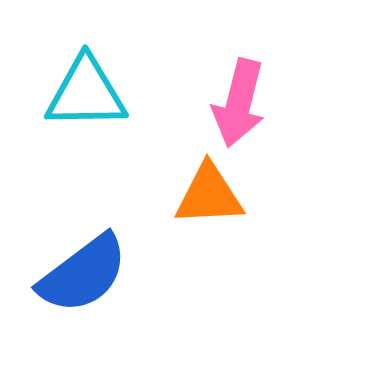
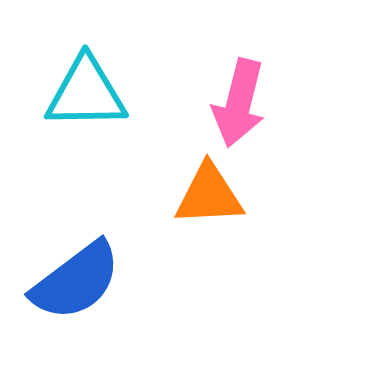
blue semicircle: moved 7 px left, 7 px down
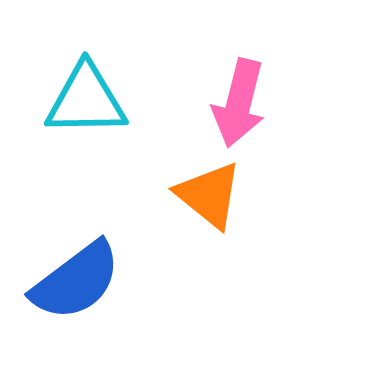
cyan triangle: moved 7 px down
orange triangle: rotated 42 degrees clockwise
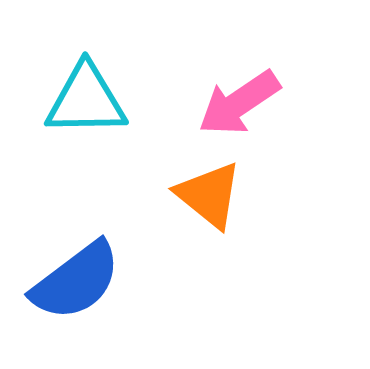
pink arrow: rotated 42 degrees clockwise
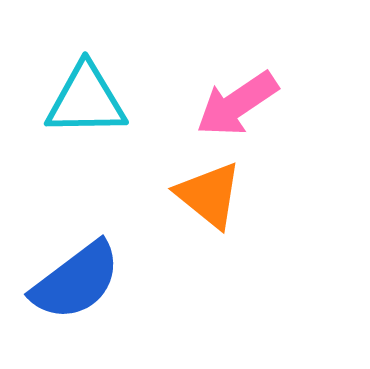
pink arrow: moved 2 px left, 1 px down
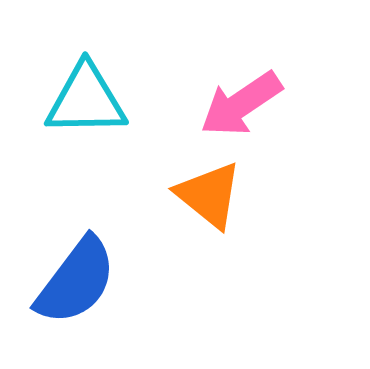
pink arrow: moved 4 px right
blue semicircle: rotated 16 degrees counterclockwise
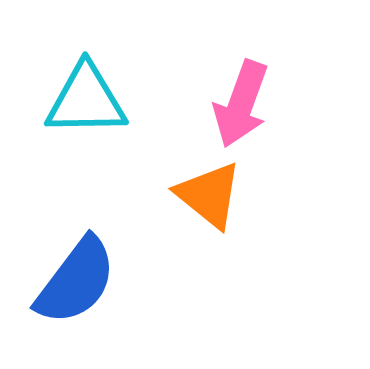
pink arrow: rotated 36 degrees counterclockwise
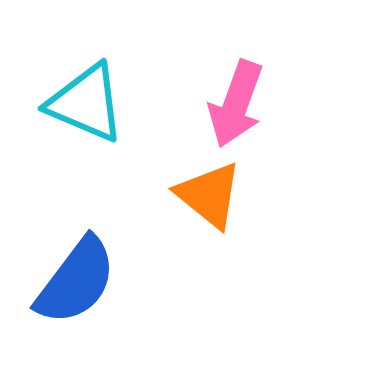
cyan triangle: moved 3 px down; rotated 24 degrees clockwise
pink arrow: moved 5 px left
